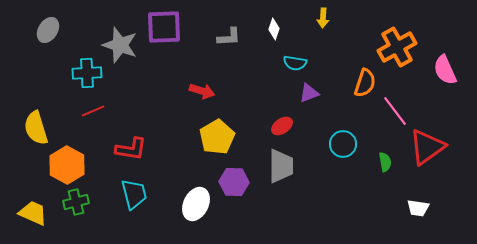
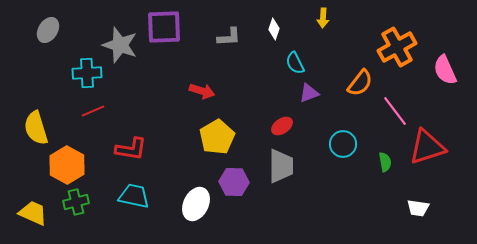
cyan semicircle: rotated 55 degrees clockwise
orange semicircle: moved 5 px left; rotated 20 degrees clockwise
red triangle: rotated 18 degrees clockwise
cyan trapezoid: moved 2 px down; rotated 64 degrees counterclockwise
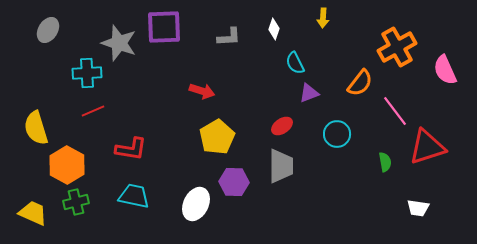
gray star: moved 1 px left, 2 px up
cyan circle: moved 6 px left, 10 px up
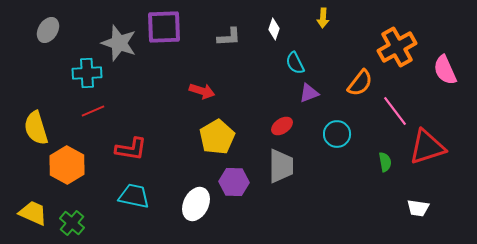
green cross: moved 4 px left, 21 px down; rotated 35 degrees counterclockwise
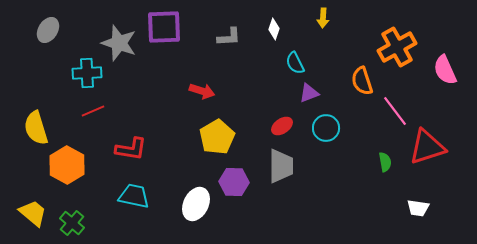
orange semicircle: moved 2 px right, 2 px up; rotated 124 degrees clockwise
cyan circle: moved 11 px left, 6 px up
yellow trapezoid: rotated 16 degrees clockwise
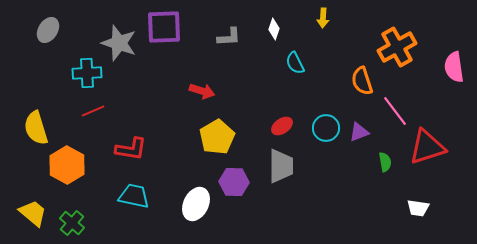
pink semicircle: moved 9 px right, 3 px up; rotated 16 degrees clockwise
purple triangle: moved 50 px right, 39 px down
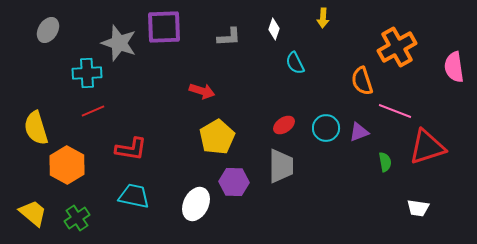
pink line: rotated 32 degrees counterclockwise
red ellipse: moved 2 px right, 1 px up
green cross: moved 5 px right, 5 px up; rotated 15 degrees clockwise
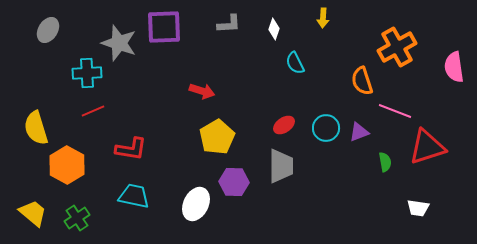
gray L-shape: moved 13 px up
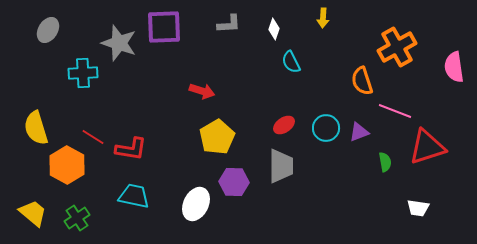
cyan semicircle: moved 4 px left, 1 px up
cyan cross: moved 4 px left
red line: moved 26 px down; rotated 55 degrees clockwise
